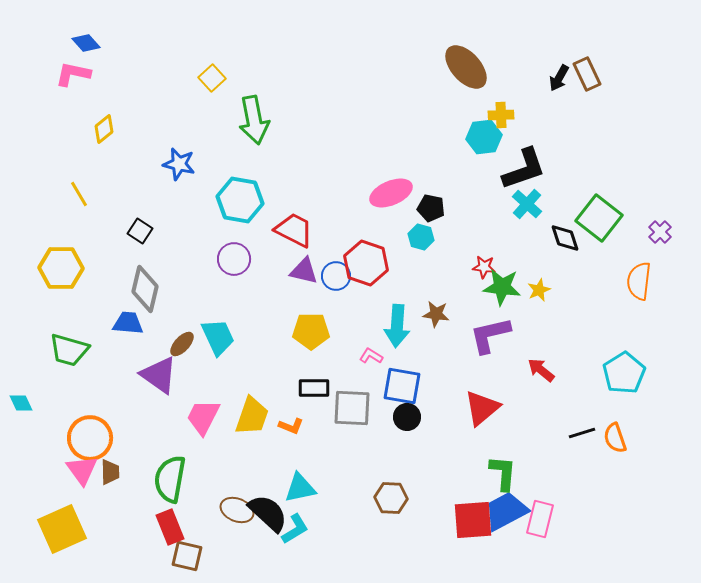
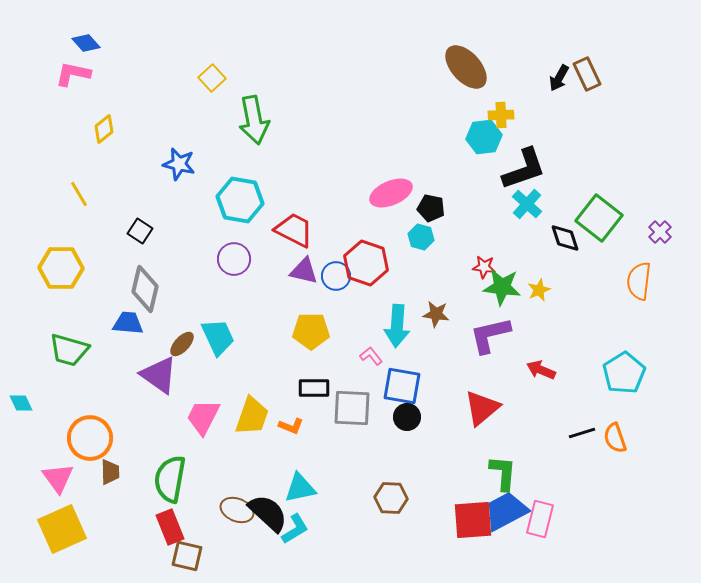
pink L-shape at (371, 356): rotated 20 degrees clockwise
red arrow at (541, 370): rotated 16 degrees counterclockwise
pink triangle at (82, 470): moved 24 px left, 8 px down
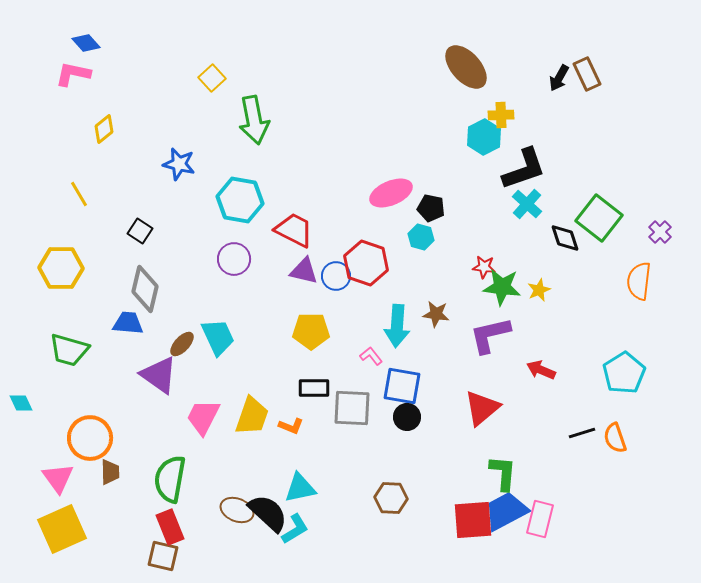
cyan hexagon at (484, 137): rotated 20 degrees counterclockwise
brown square at (187, 556): moved 24 px left
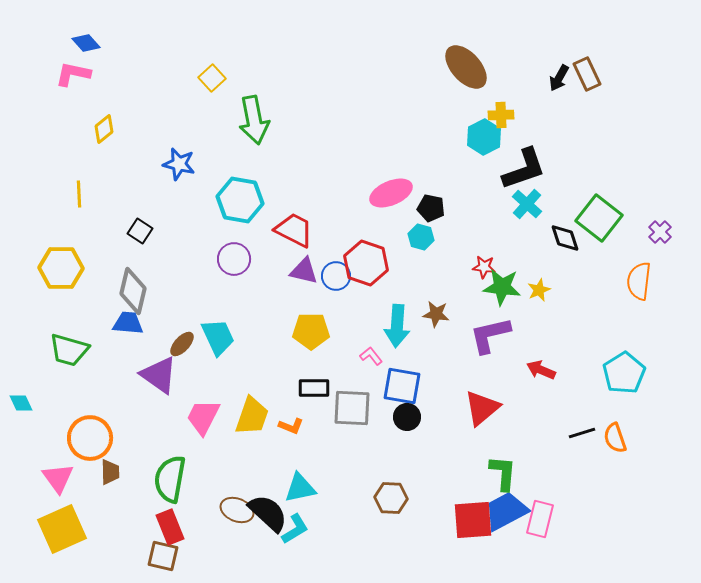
yellow line at (79, 194): rotated 28 degrees clockwise
gray diamond at (145, 289): moved 12 px left, 2 px down
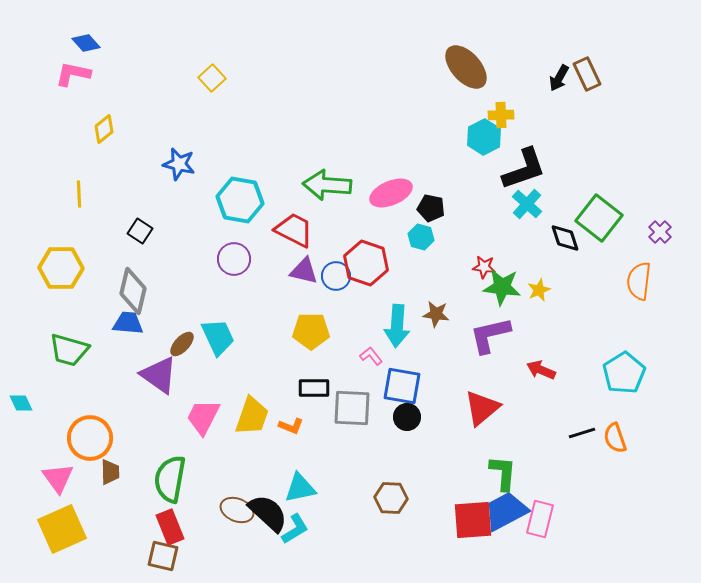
green arrow at (254, 120): moved 73 px right, 65 px down; rotated 105 degrees clockwise
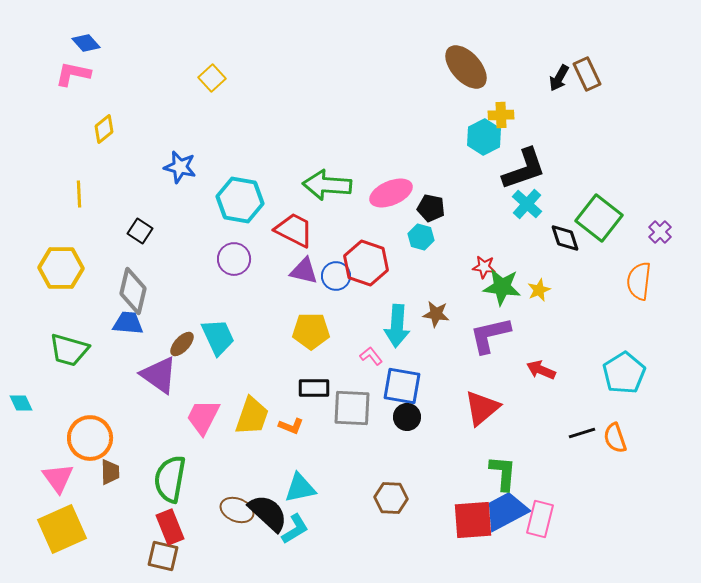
blue star at (179, 164): moved 1 px right, 3 px down
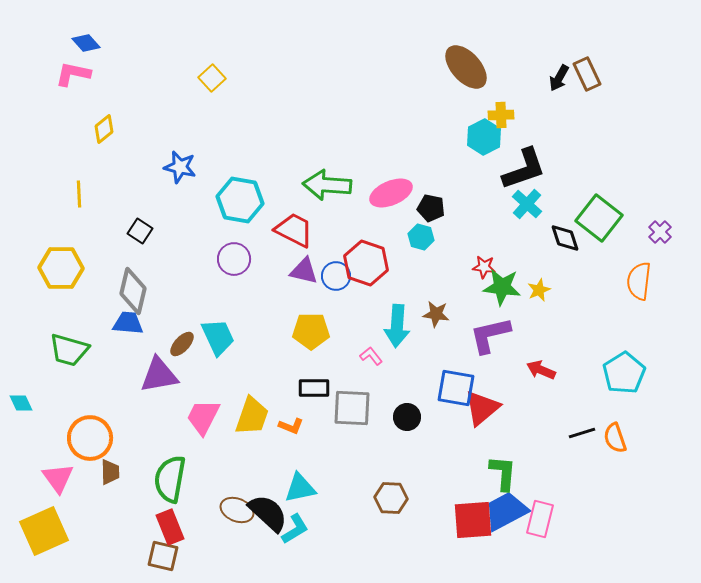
purple triangle at (159, 375): rotated 45 degrees counterclockwise
blue square at (402, 386): moved 54 px right, 2 px down
yellow square at (62, 529): moved 18 px left, 2 px down
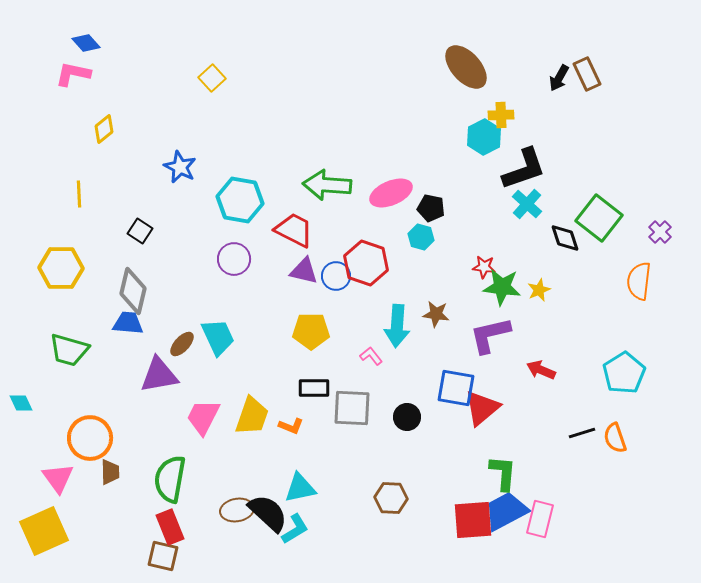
blue star at (180, 167): rotated 12 degrees clockwise
brown ellipse at (237, 510): rotated 32 degrees counterclockwise
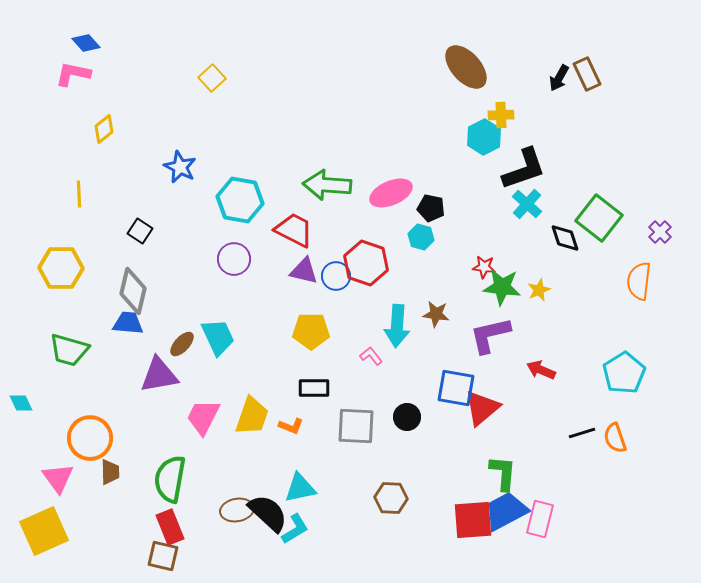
gray square at (352, 408): moved 4 px right, 18 px down
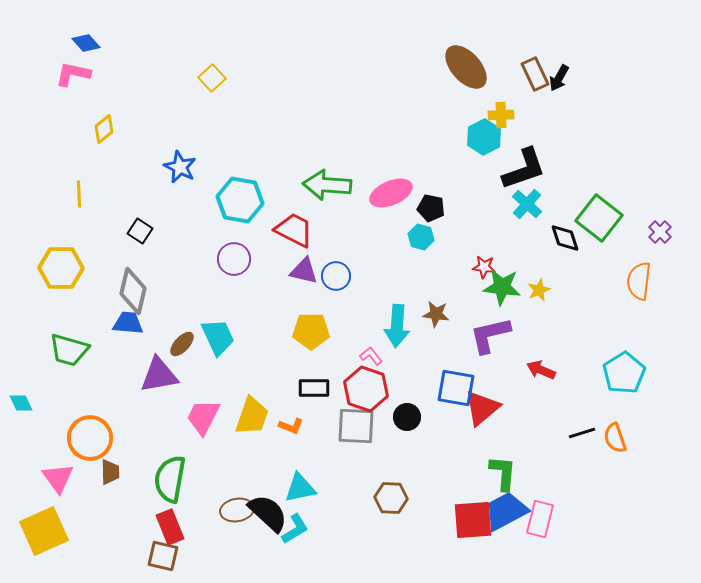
brown rectangle at (587, 74): moved 52 px left
red hexagon at (366, 263): moved 126 px down
